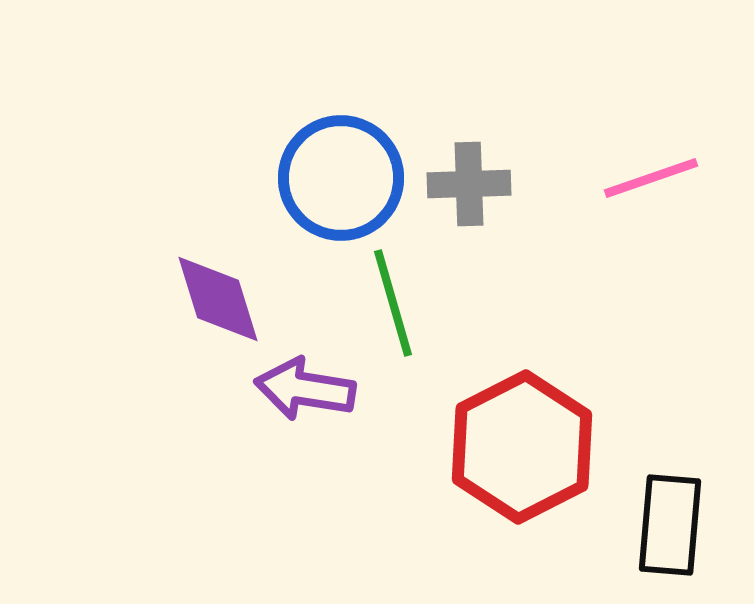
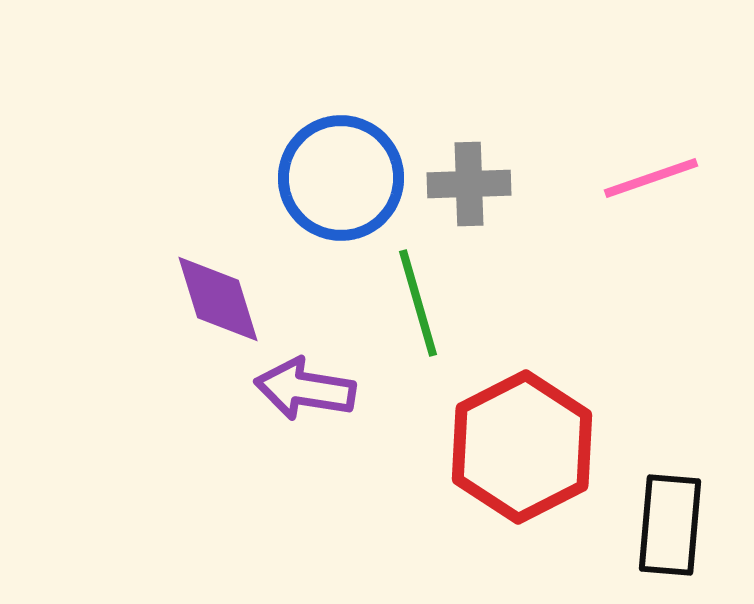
green line: moved 25 px right
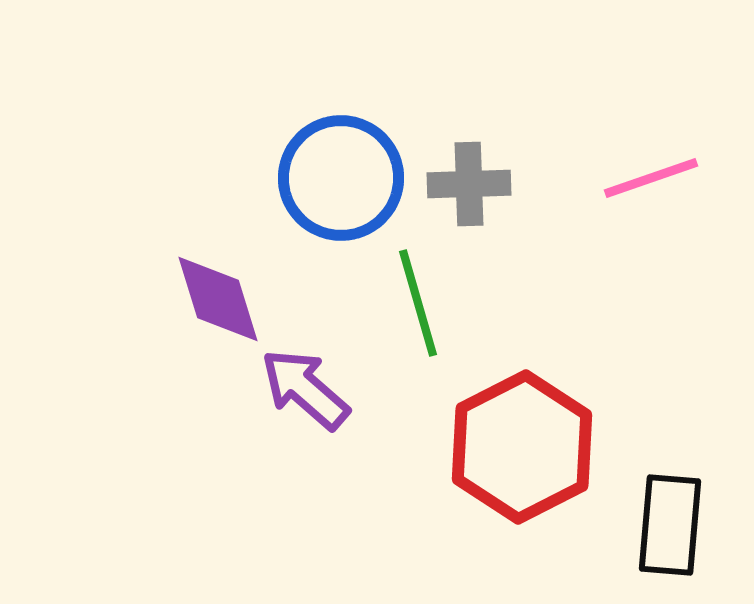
purple arrow: rotated 32 degrees clockwise
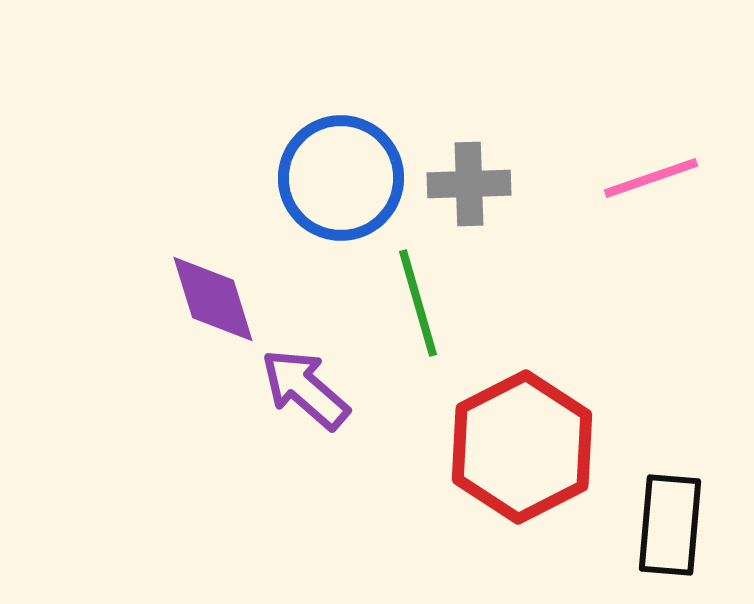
purple diamond: moved 5 px left
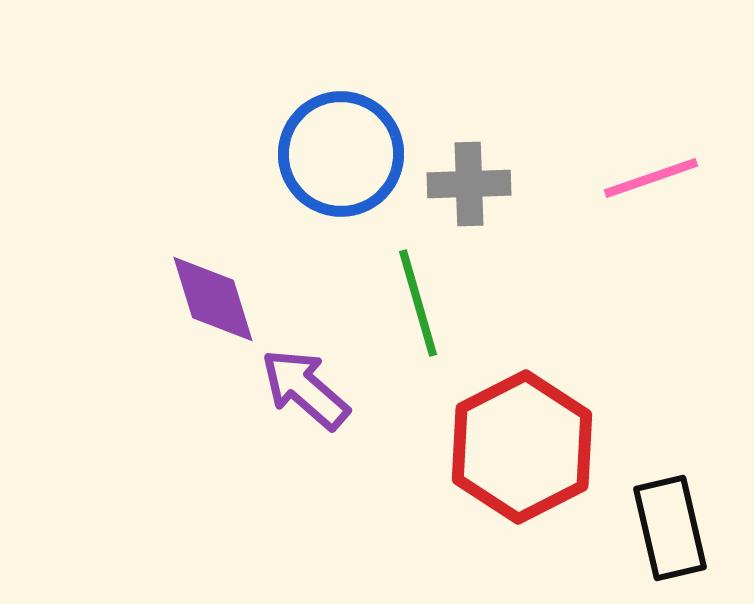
blue circle: moved 24 px up
black rectangle: moved 3 px down; rotated 18 degrees counterclockwise
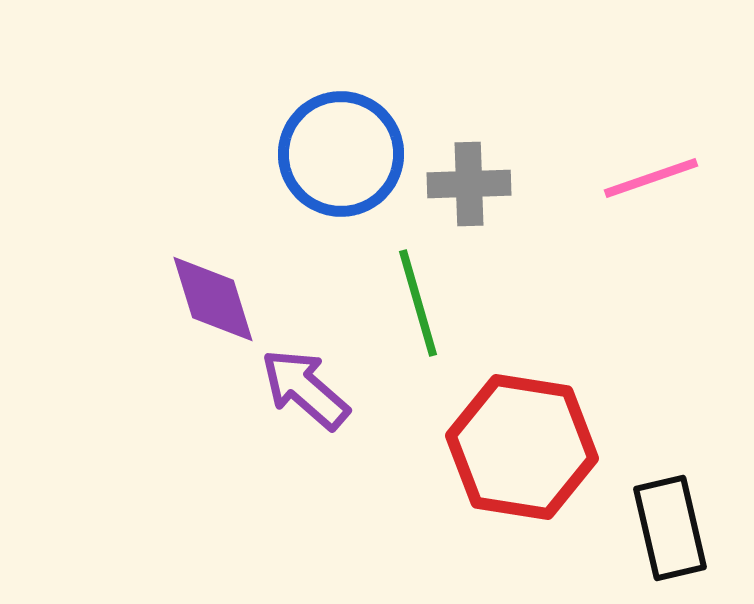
red hexagon: rotated 24 degrees counterclockwise
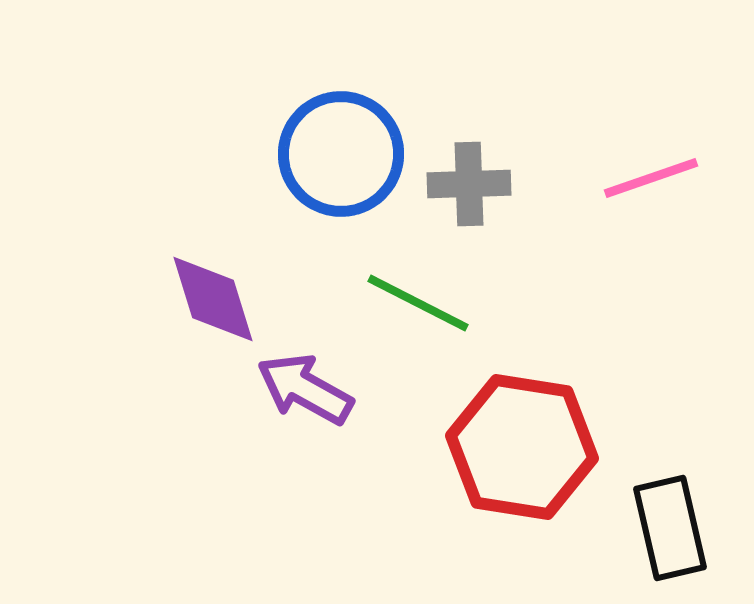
green line: rotated 47 degrees counterclockwise
purple arrow: rotated 12 degrees counterclockwise
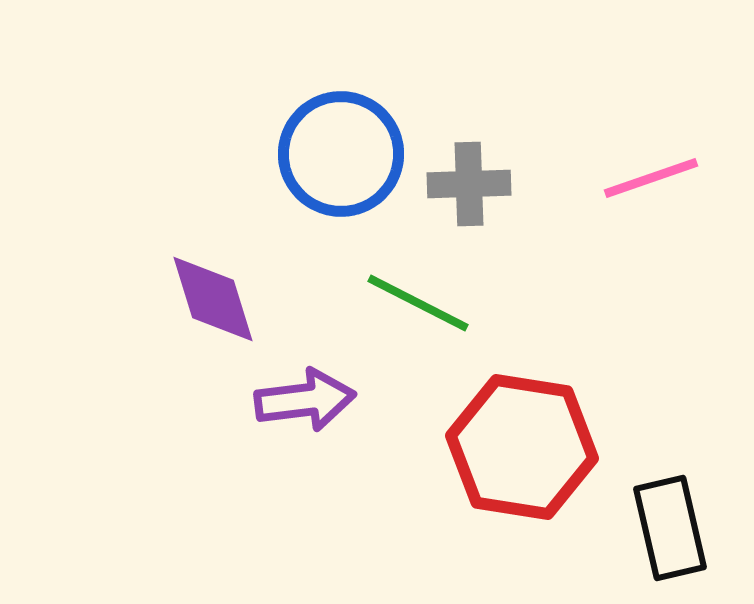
purple arrow: moved 11 px down; rotated 144 degrees clockwise
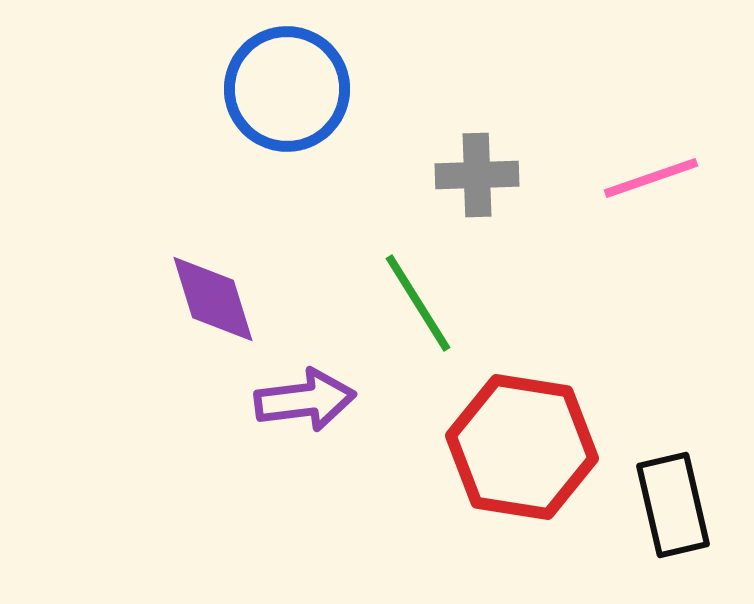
blue circle: moved 54 px left, 65 px up
gray cross: moved 8 px right, 9 px up
green line: rotated 31 degrees clockwise
black rectangle: moved 3 px right, 23 px up
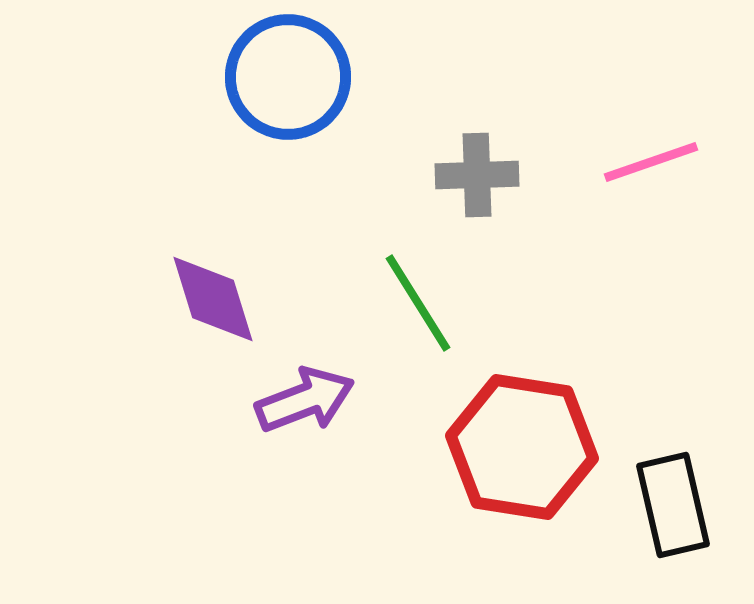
blue circle: moved 1 px right, 12 px up
pink line: moved 16 px up
purple arrow: rotated 14 degrees counterclockwise
